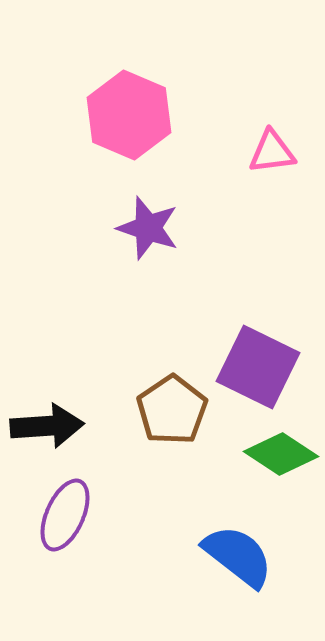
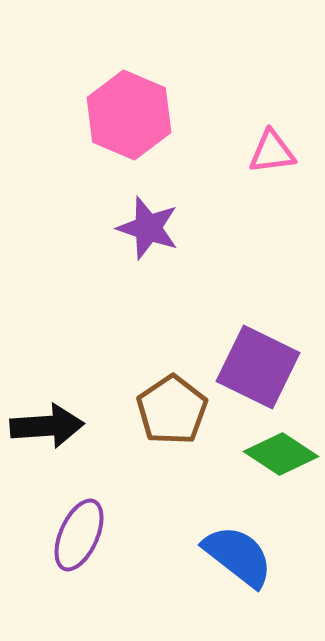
purple ellipse: moved 14 px right, 20 px down
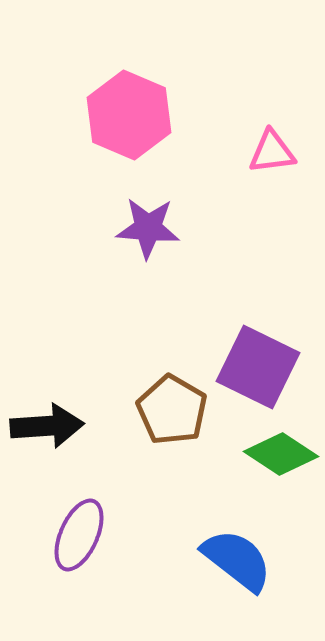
purple star: rotated 14 degrees counterclockwise
brown pentagon: rotated 8 degrees counterclockwise
blue semicircle: moved 1 px left, 4 px down
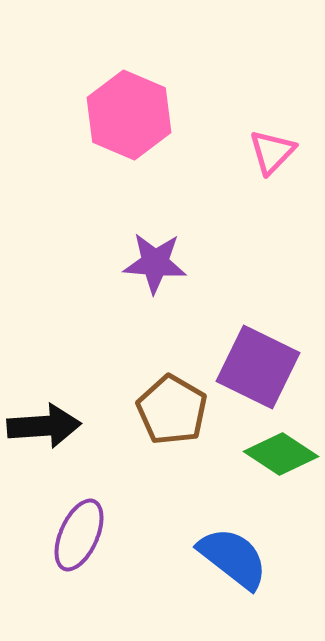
pink triangle: rotated 39 degrees counterclockwise
purple star: moved 7 px right, 35 px down
black arrow: moved 3 px left
blue semicircle: moved 4 px left, 2 px up
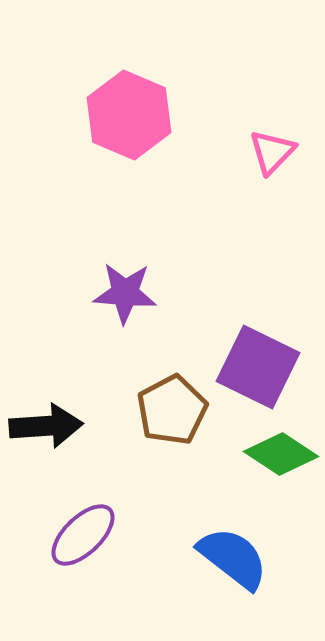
purple star: moved 30 px left, 30 px down
brown pentagon: rotated 14 degrees clockwise
black arrow: moved 2 px right
purple ellipse: moved 4 px right; rotated 22 degrees clockwise
